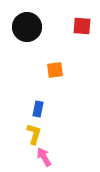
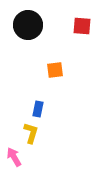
black circle: moved 1 px right, 2 px up
yellow L-shape: moved 3 px left, 1 px up
pink arrow: moved 30 px left
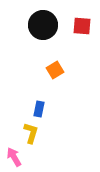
black circle: moved 15 px right
orange square: rotated 24 degrees counterclockwise
blue rectangle: moved 1 px right
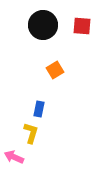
pink arrow: rotated 36 degrees counterclockwise
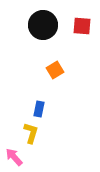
pink arrow: rotated 24 degrees clockwise
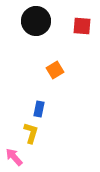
black circle: moved 7 px left, 4 px up
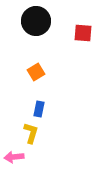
red square: moved 1 px right, 7 px down
orange square: moved 19 px left, 2 px down
pink arrow: rotated 54 degrees counterclockwise
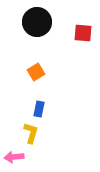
black circle: moved 1 px right, 1 px down
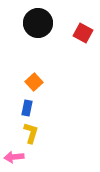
black circle: moved 1 px right, 1 px down
red square: rotated 24 degrees clockwise
orange square: moved 2 px left, 10 px down; rotated 12 degrees counterclockwise
blue rectangle: moved 12 px left, 1 px up
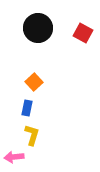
black circle: moved 5 px down
yellow L-shape: moved 1 px right, 2 px down
